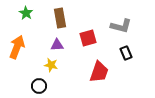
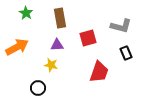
orange arrow: rotated 40 degrees clockwise
black circle: moved 1 px left, 2 px down
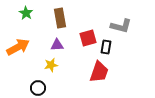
orange arrow: moved 1 px right
black rectangle: moved 20 px left, 6 px up; rotated 32 degrees clockwise
yellow star: rotated 24 degrees counterclockwise
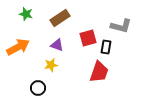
green star: moved 1 px down; rotated 16 degrees counterclockwise
brown rectangle: rotated 66 degrees clockwise
purple triangle: rotated 24 degrees clockwise
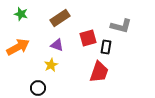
green star: moved 5 px left
yellow star: rotated 16 degrees counterclockwise
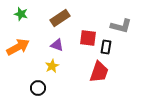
red square: rotated 24 degrees clockwise
yellow star: moved 1 px right, 1 px down
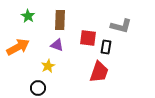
green star: moved 7 px right, 2 px down; rotated 16 degrees clockwise
brown rectangle: moved 2 px down; rotated 54 degrees counterclockwise
yellow star: moved 4 px left
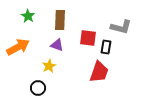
gray L-shape: moved 1 px down
yellow star: moved 1 px right
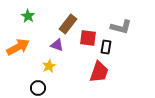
brown rectangle: moved 8 px right, 4 px down; rotated 36 degrees clockwise
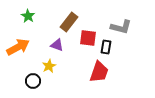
brown rectangle: moved 1 px right, 2 px up
black circle: moved 5 px left, 7 px up
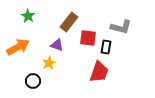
yellow star: moved 3 px up
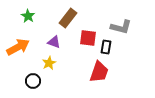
brown rectangle: moved 1 px left, 4 px up
purple triangle: moved 3 px left, 3 px up
